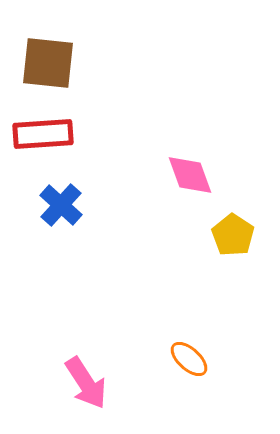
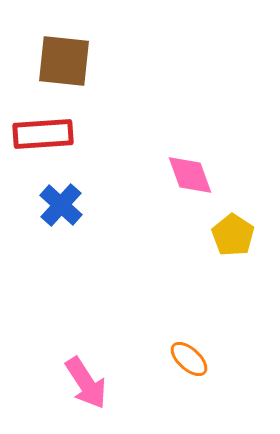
brown square: moved 16 px right, 2 px up
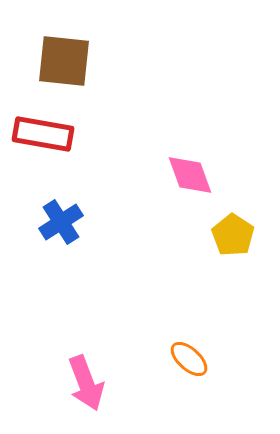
red rectangle: rotated 14 degrees clockwise
blue cross: moved 17 px down; rotated 15 degrees clockwise
pink arrow: rotated 12 degrees clockwise
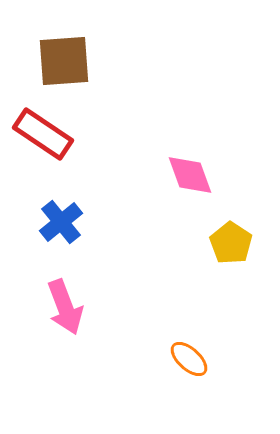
brown square: rotated 10 degrees counterclockwise
red rectangle: rotated 24 degrees clockwise
blue cross: rotated 6 degrees counterclockwise
yellow pentagon: moved 2 px left, 8 px down
pink arrow: moved 21 px left, 76 px up
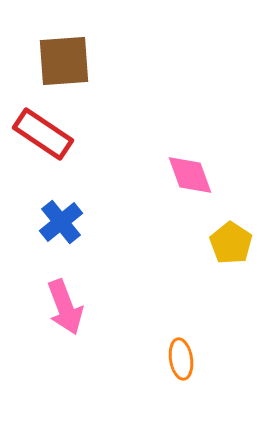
orange ellipse: moved 8 px left; rotated 39 degrees clockwise
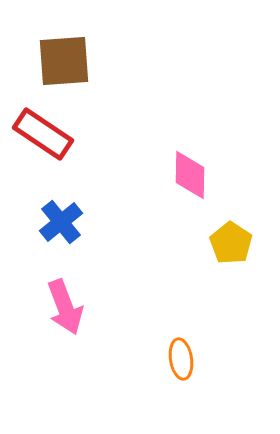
pink diamond: rotated 21 degrees clockwise
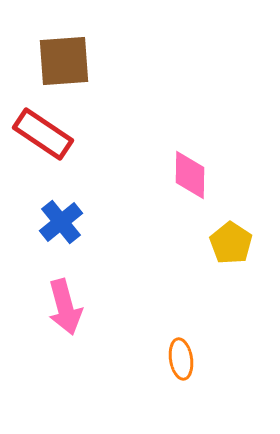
pink arrow: rotated 6 degrees clockwise
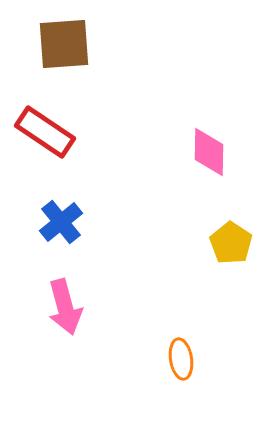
brown square: moved 17 px up
red rectangle: moved 2 px right, 2 px up
pink diamond: moved 19 px right, 23 px up
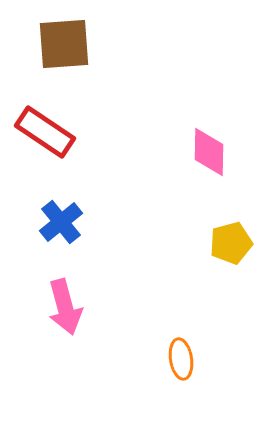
yellow pentagon: rotated 24 degrees clockwise
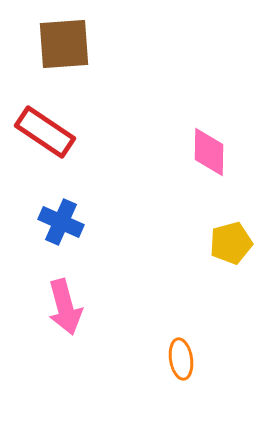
blue cross: rotated 27 degrees counterclockwise
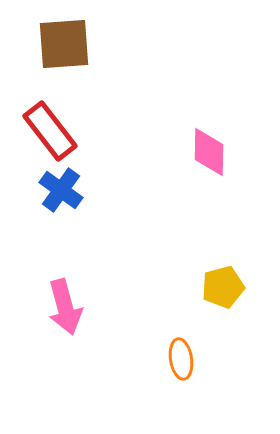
red rectangle: moved 5 px right, 1 px up; rotated 18 degrees clockwise
blue cross: moved 32 px up; rotated 12 degrees clockwise
yellow pentagon: moved 8 px left, 44 px down
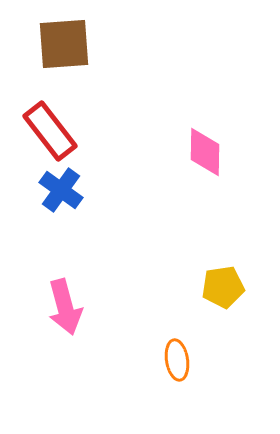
pink diamond: moved 4 px left
yellow pentagon: rotated 6 degrees clockwise
orange ellipse: moved 4 px left, 1 px down
